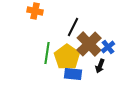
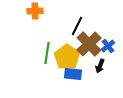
orange cross: rotated 14 degrees counterclockwise
black line: moved 4 px right, 1 px up
blue cross: moved 1 px up
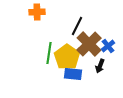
orange cross: moved 2 px right, 1 px down
green line: moved 2 px right
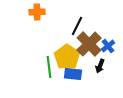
green line: moved 14 px down; rotated 15 degrees counterclockwise
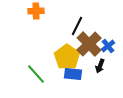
orange cross: moved 1 px left, 1 px up
green line: moved 13 px left, 7 px down; rotated 35 degrees counterclockwise
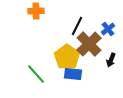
blue cross: moved 17 px up
black arrow: moved 11 px right, 6 px up
